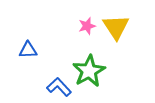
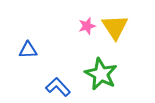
yellow triangle: moved 1 px left
green star: moved 12 px right, 3 px down; rotated 16 degrees counterclockwise
blue L-shape: moved 1 px left
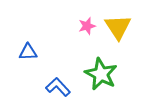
yellow triangle: moved 3 px right
blue triangle: moved 2 px down
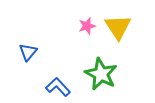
blue triangle: rotated 48 degrees counterclockwise
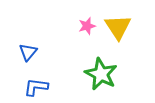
blue L-shape: moved 22 px left; rotated 40 degrees counterclockwise
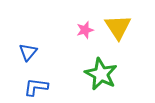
pink star: moved 2 px left, 4 px down
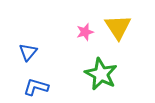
pink star: moved 2 px down
blue L-shape: rotated 10 degrees clockwise
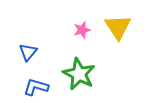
pink star: moved 3 px left, 2 px up
green star: moved 22 px left
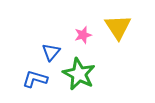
pink star: moved 1 px right, 5 px down
blue triangle: moved 23 px right
blue L-shape: moved 1 px left, 8 px up
